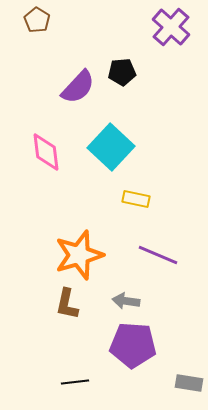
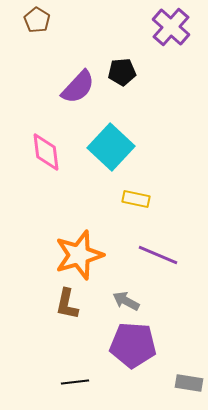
gray arrow: rotated 20 degrees clockwise
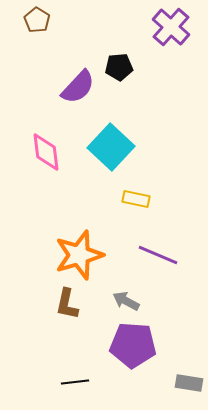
black pentagon: moved 3 px left, 5 px up
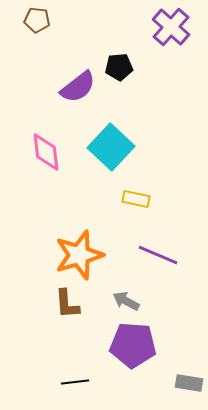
brown pentagon: rotated 25 degrees counterclockwise
purple semicircle: rotated 9 degrees clockwise
brown L-shape: rotated 16 degrees counterclockwise
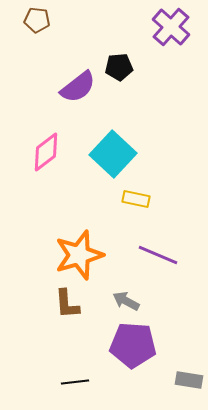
cyan square: moved 2 px right, 7 px down
pink diamond: rotated 60 degrees clockwise
gray rectangle: moved 3 px up
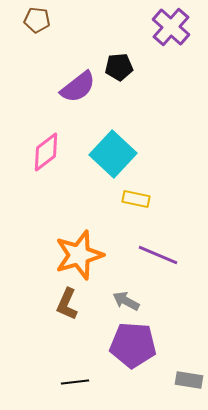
brown L-shape: rotated 28 degrees clockwise
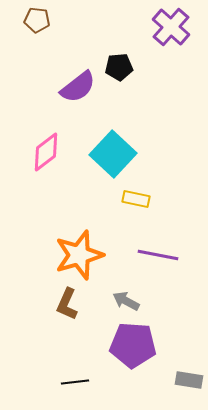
purple line: rotated 12 degrees counterclockwise
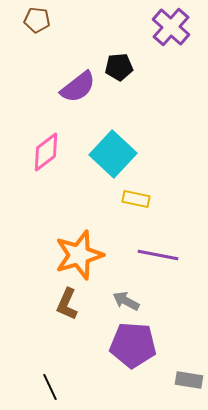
black line: moved 25 px left, 5 px down; rotated 72 degrees clockwise
